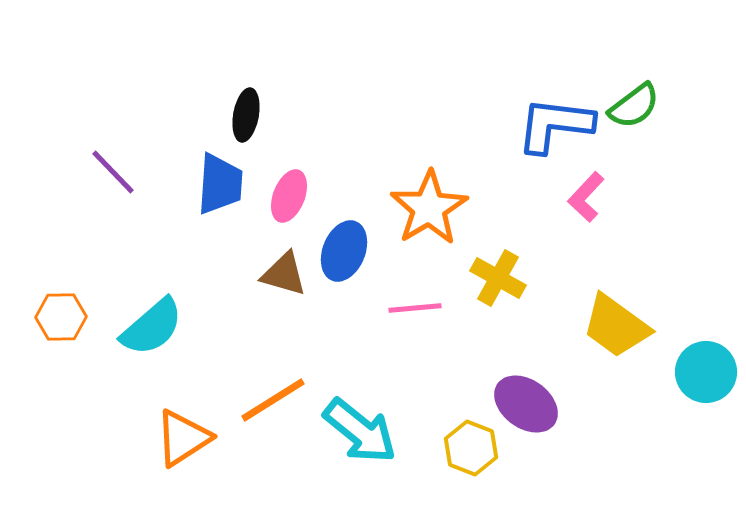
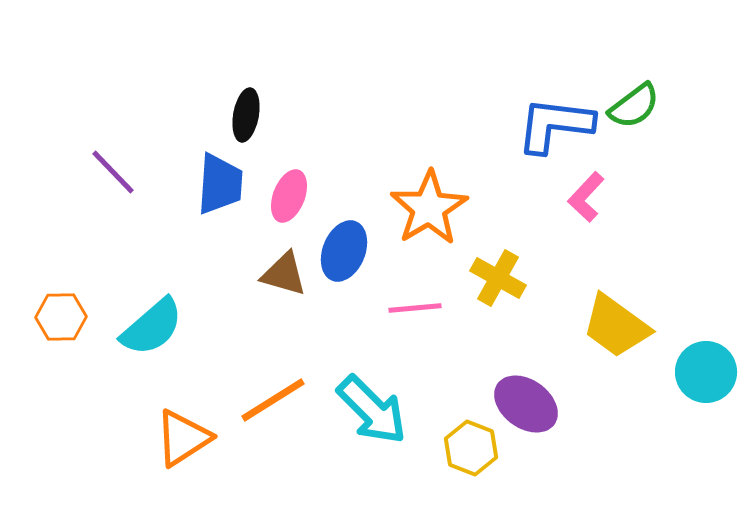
cyan arrow: moved 12 px right, 21 px up; rotated 6 degrees clockwise
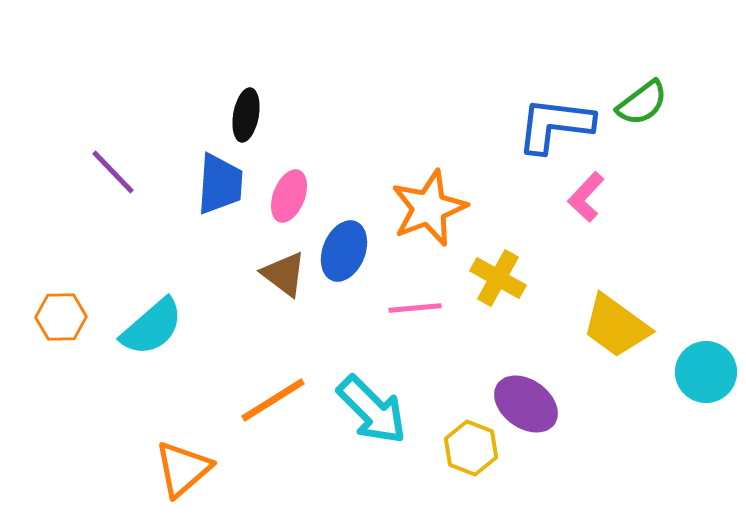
green semicircle: moved 8 px right, 3 px up
orange star: rotated 10 degrees clockwise
brown triangle: rotated 21 degrees clockwise
orange triangle: moved 31 px down; rotated 8 degrees counterclockwise
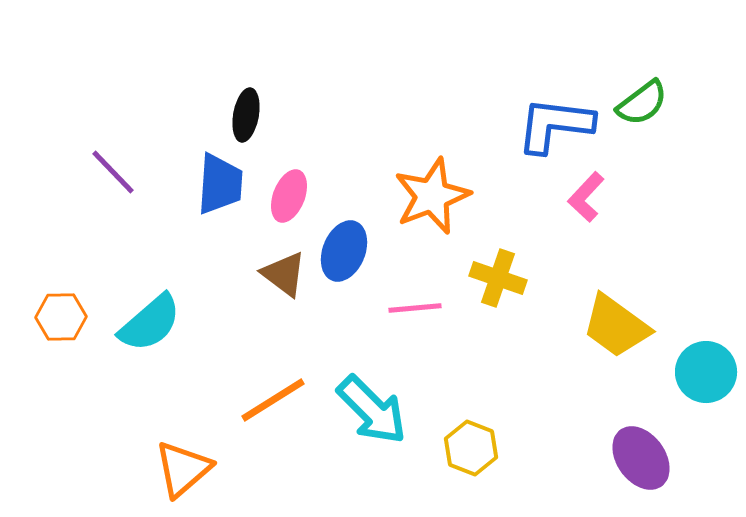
orange star: moved 3 px right, 12 px up
yellow cross: rotated 10 degrees counterclockwise
cyan semicircle: moved 2 px left, 4 px up
purple ellipse: moved 115 px right, 54 px down; rotated 18 degrees clockwise
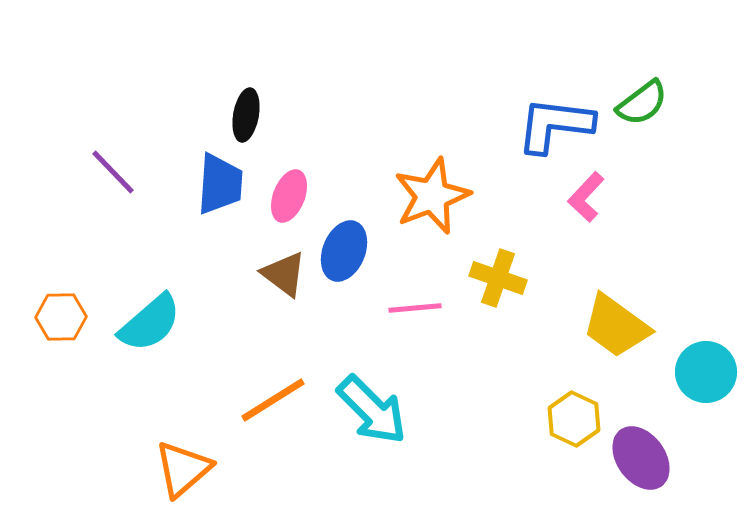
yellow hexagon: moved 103 px right, 29 px up; rotated 4 degrees clockwise
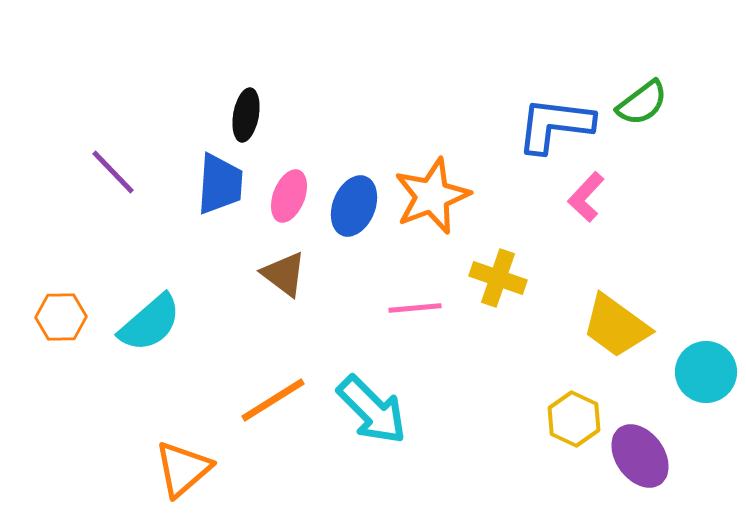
blue ellipse: moved 10 px right, 45 px up
purple ellipse: moved 1 px left, 2 px up
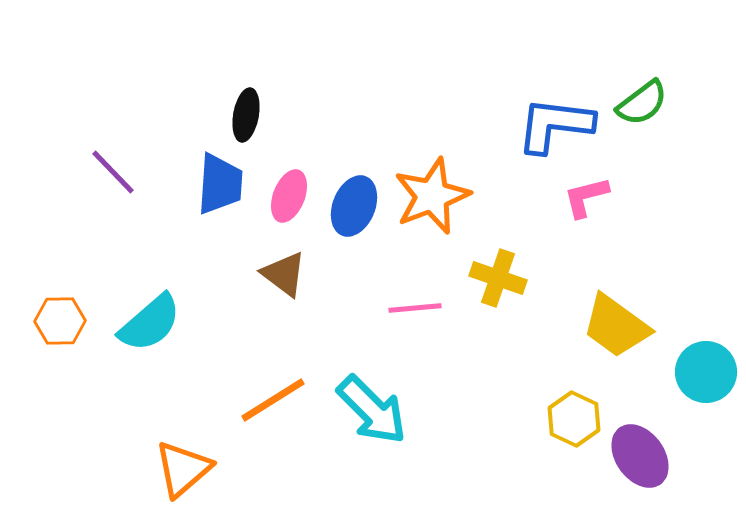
pink L-shape: rotated 33 degrees clockwise
orange hexagon: moved 1 px left, 4 px down
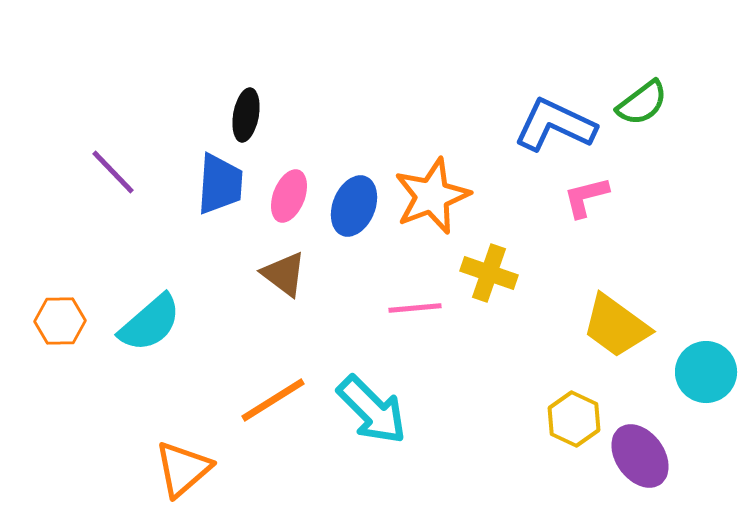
blue L-shape: rotated 18 degrees clockwise
yellow cross: moved 9 px left, 5 px up
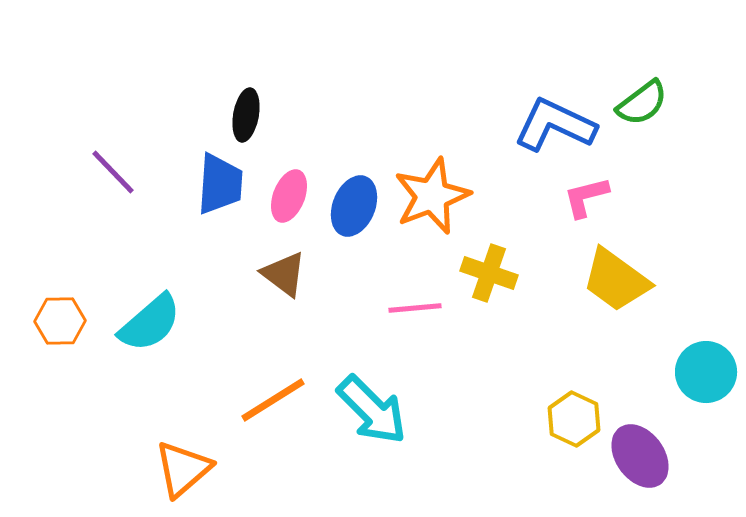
yellow trapezoid: moved 46 px up
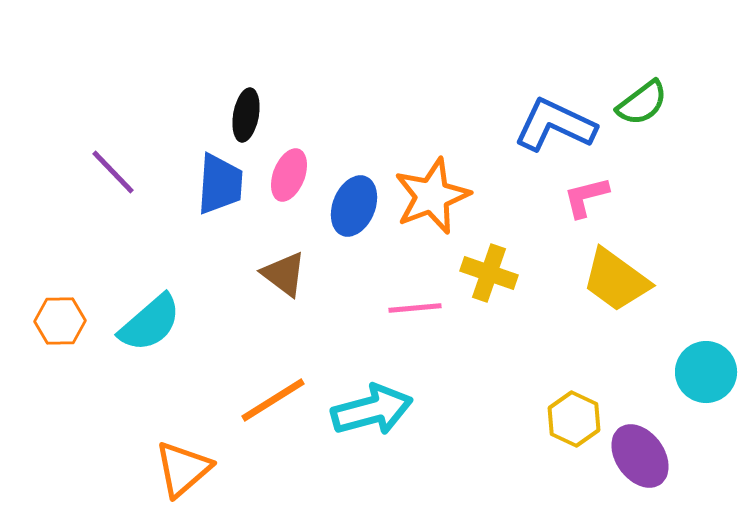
pink ellipse: moved 21 px up
cyan arrow: rotated 60 degrees counterclockwise
